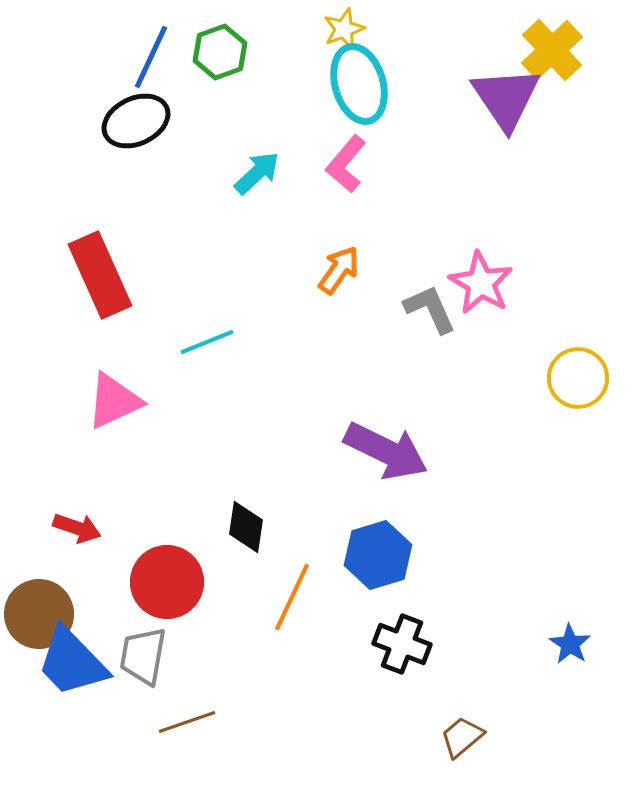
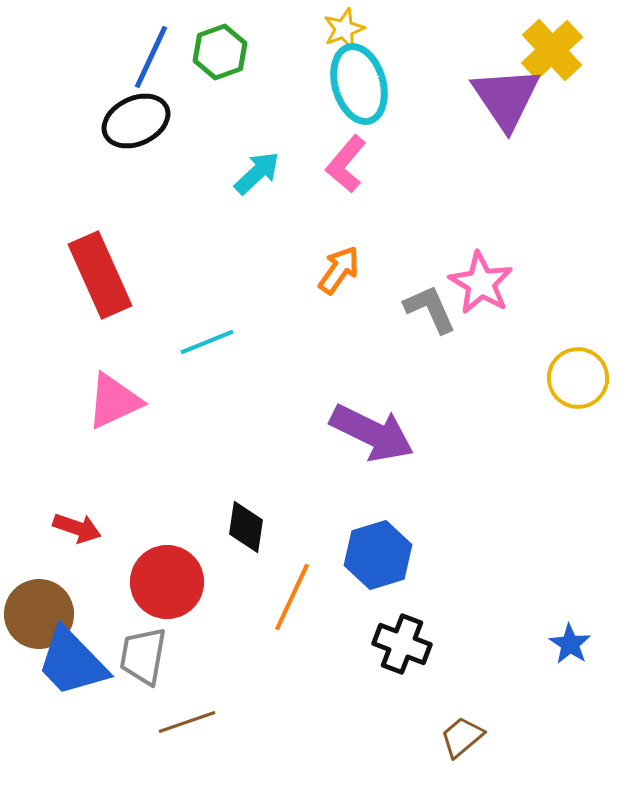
purple arrow: moved 14 px left, 18 px up
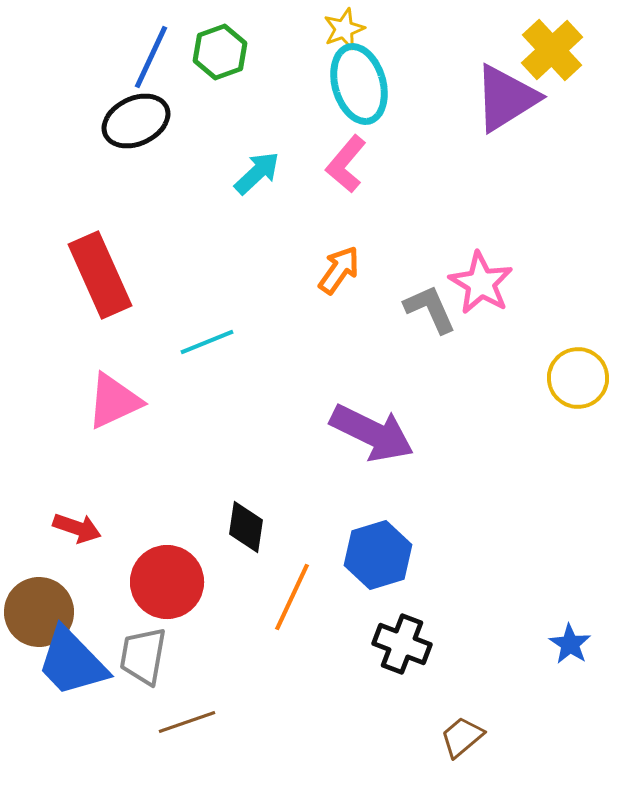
purple triangle: rotated 32 degrees clockwise
brown circle: moved 2 px up
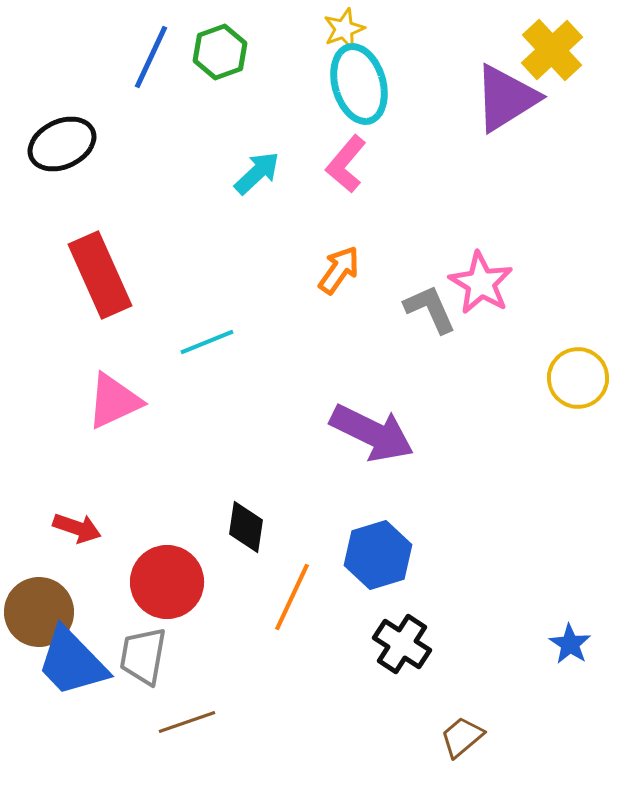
black ellipse: moved 74 px left, 23 px down
black cross: rotated 12 degrees clockwise
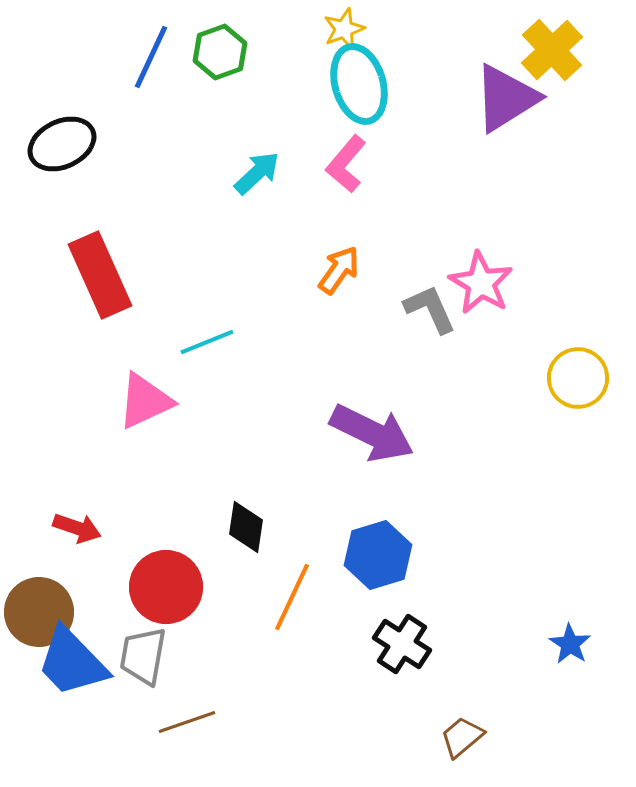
pink triangle: moved 31 px right
red circle: moved 1 px left, 5 px down
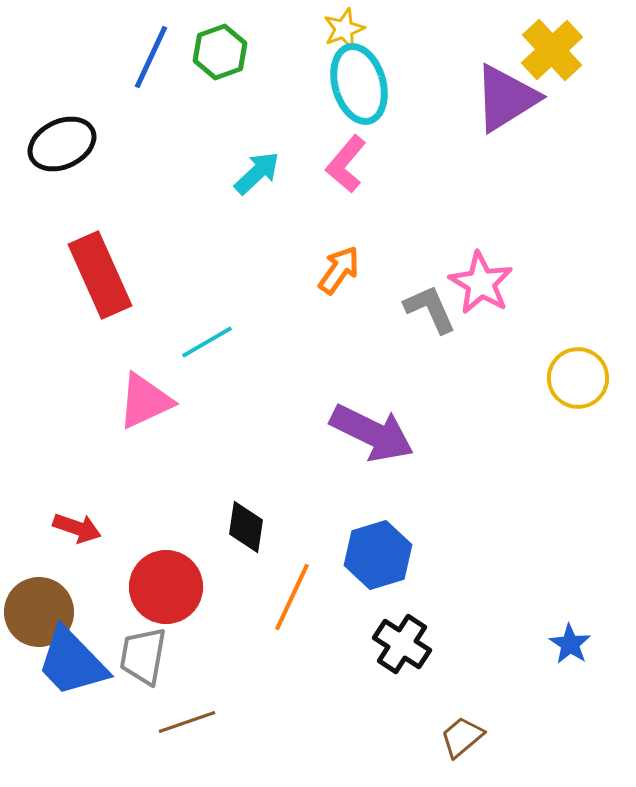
cyan line: rotated 8 degrees counterclockwise
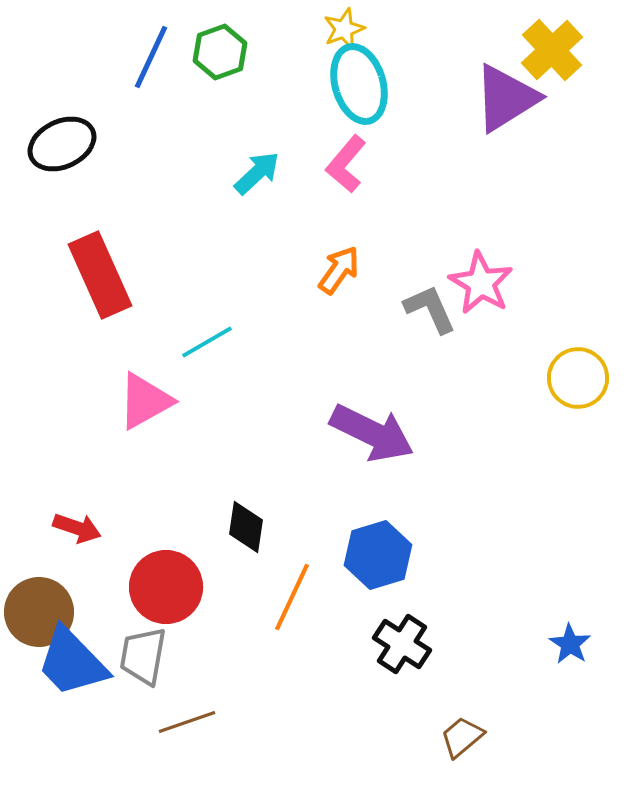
pink triangle: rotated 4 degrees counterclockwise
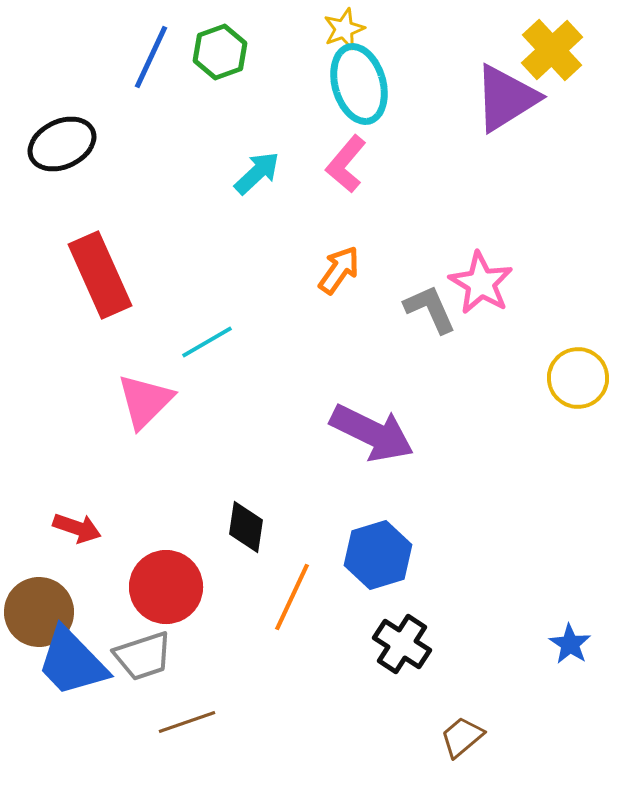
pink triangle: rotated 16 degrees counterclockwise
gray trapezoid: rotated 118 degrees counterclockwise
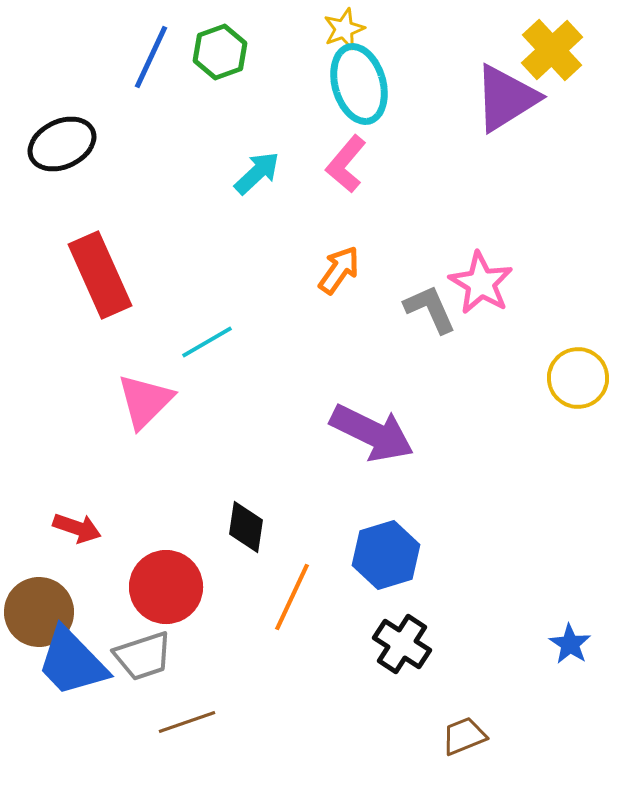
blue hexagon: moved 8 px right
brown trapezoid: moved 2 px right, 1 px up; rotated 18 degrees clockwise
